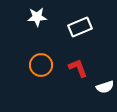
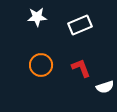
white rectangle: moved 2 px up
red L-shape: moved 3 px right
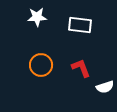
white rectangle: rotated 30 degrees clockwise
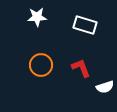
white rectangle: moved 5 px right; rotated 10 degrees clockwise
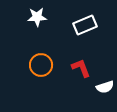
white rectangle: rotated 40 degrees counterclockwise
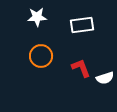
white rectangle: moved 3 px left; rotated 15 degrees clockwise
orange circle: moved 9 px up
white semicircle: moved 9 px up
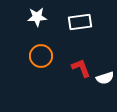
white rectangle: moved 2 px left, 3 px up
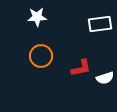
white rectangle: moved 20 px right, 2 px down
red L-shape: rotated 100 degrees clockwise
